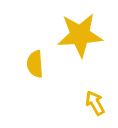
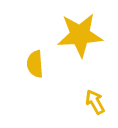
yellow arrow: moved 1 px up
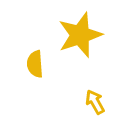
yellow star: rotated 15 degrees counterclockwise
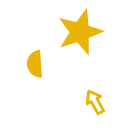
yellow star: moved 3 px up
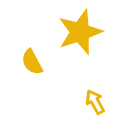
yellow semicircle: moved 3 px left, 2 px up; rotated 24 degrees counterclockwise
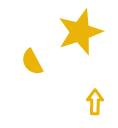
yellow arrow: rotated 30 degrees clockwise
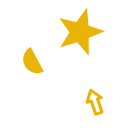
yellow arrow: rotated 20 degrees counterclockwise
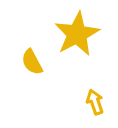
yellow star: moved 3 px left, 2 px down; rotated 9 degrees counterclockwise
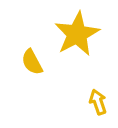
yellow arrow: moved 3 px right
